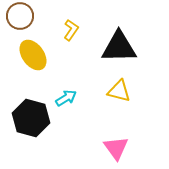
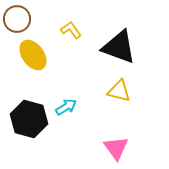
brown circle: moved 3 px left, 3 px down
yellow L-shape: rotated 70 degrees counterclockwise
black triangle: rotated 21 degrees clockwise
cyan arrow: moved 9 px down
black hexagon: moved 2 px left, 1 px down
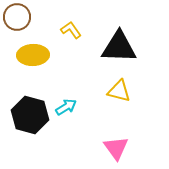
brown circle: moved 2 px up
black triangle: rotated 18 degrees counterclockwise
yellow ellipse: rotated 56 degrees counterclockwise
black hexagon: moved 1 px right, 4 px up
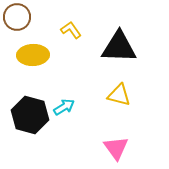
yellow triangle: moved 4 px down
cyan arrow: moved 2 px left
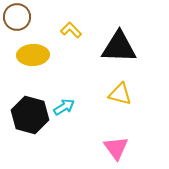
yellow L-shape: rotated 10 degrees counterclockwise
yellow triangle: moved 1 px right, 1 px up
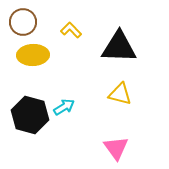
brown circle: moved 6 px right, 5 px down
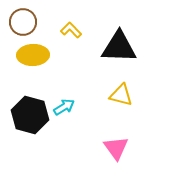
yellow triangle: moved 1 px right, 1 px down
